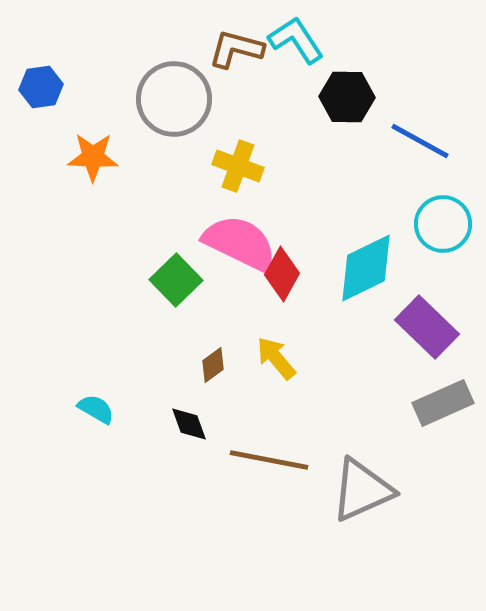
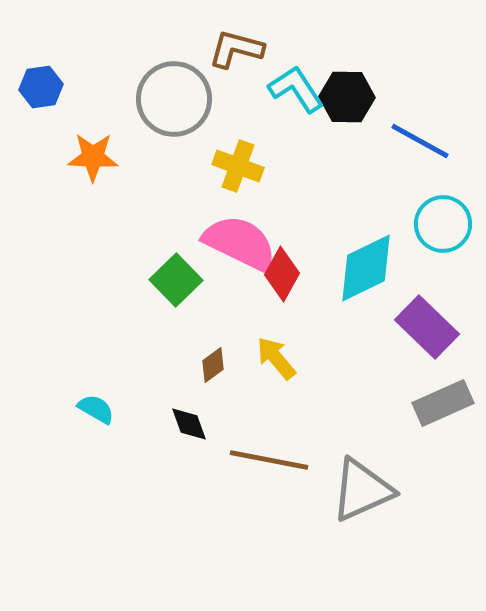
cyan L-shape: moved 49 px down
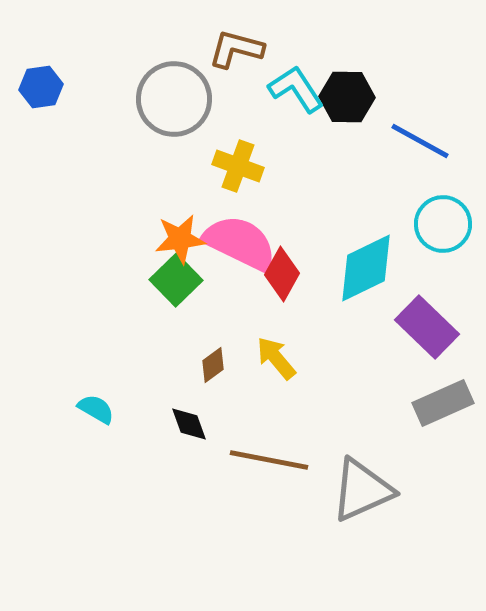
orange star: moved 87 px right, 82 px down; rotated 9 degrees counterclockwise
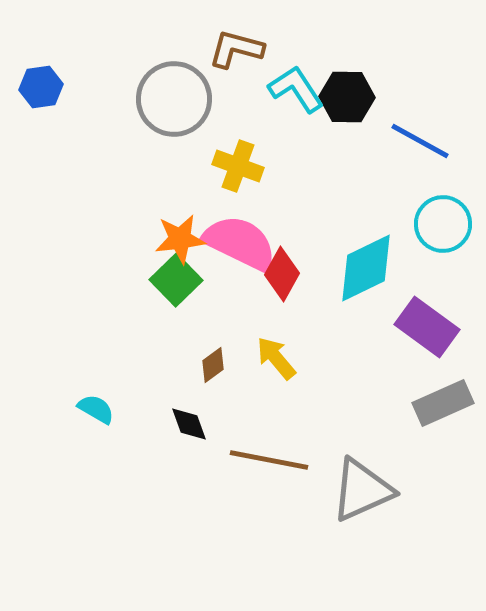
purple rectangle: rotated 8 degrees counterclockwise
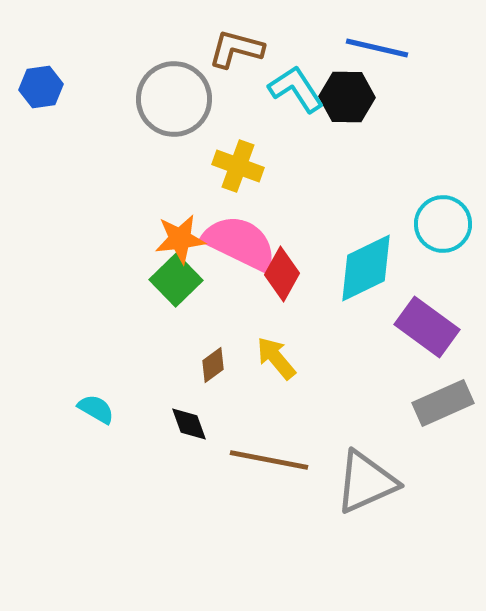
blue line: moved 43 px left, 93 px up; rotated 16 degrees counterclockwise
gray triangle: moved 4 px right, 8 px up
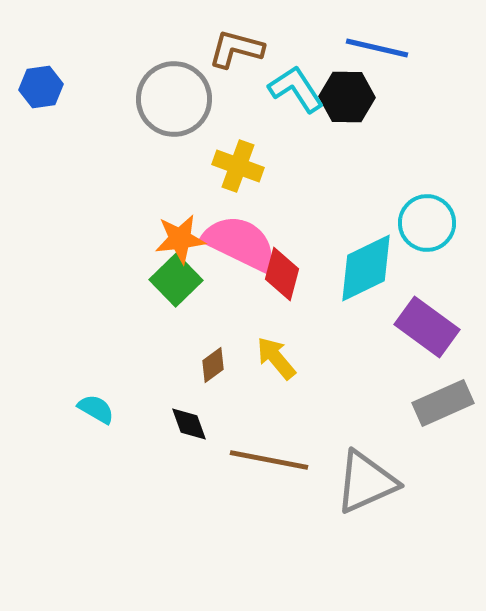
cyan circle: moved 16 px left, 1 px up
red diamond: rotated 14 degrees counterclockwise
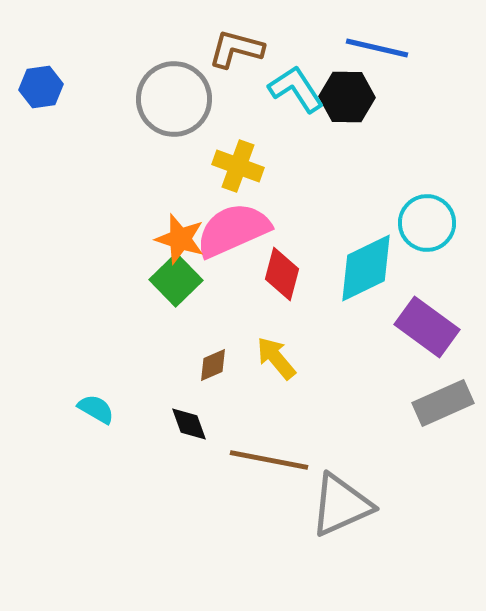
orange star: rotated 24 degrees clockwise
pink semicircle: moved 7 px left, 13 px up; rotated 50 degrees counterclockwise
brown diamond: rotated 12 degrees clockwise
gray triangle: moved 25 px left, 23 px down
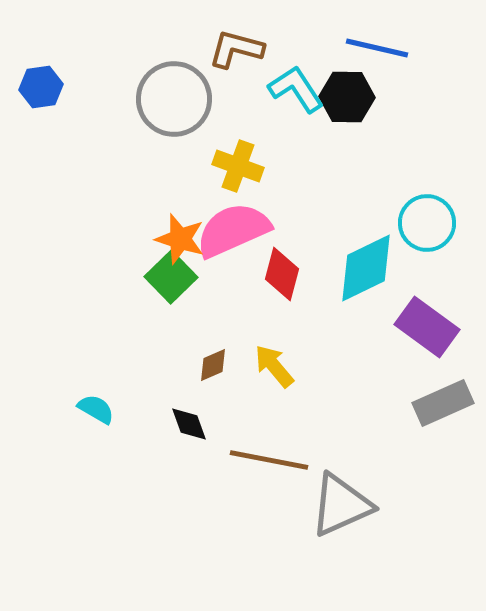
green square: moved 5 px left, 3 px up
yellow arrow: moved 2 px left, 8 px down
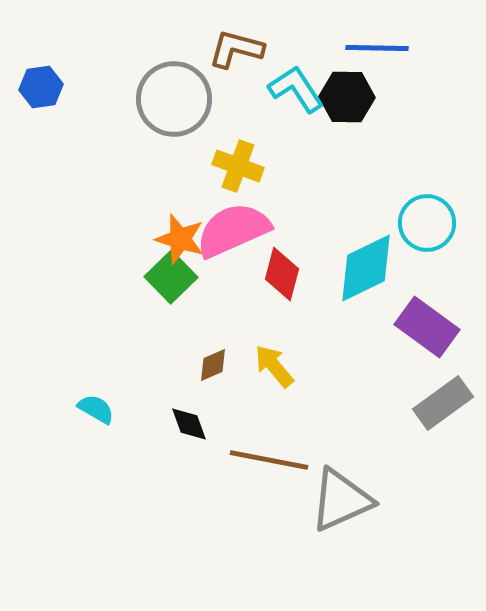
blue line: rotated 12 degrees counterclockwise
gray rectangle: rotated 12 degrees counterclockwise
gray triangle: moved 5 px up
